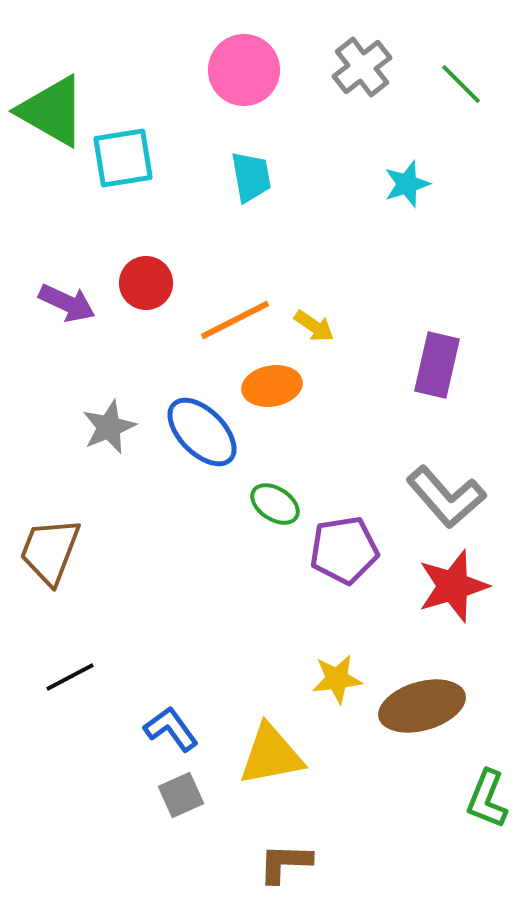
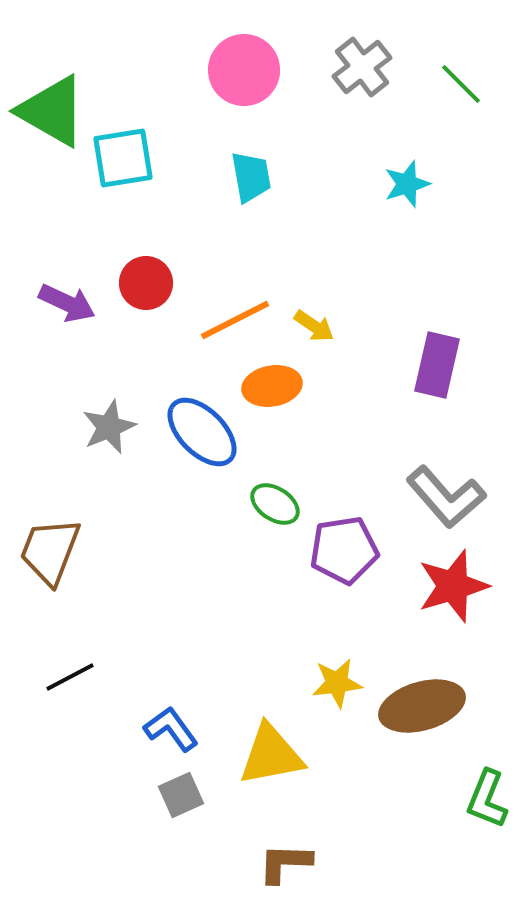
yellow star: moved 4 px down
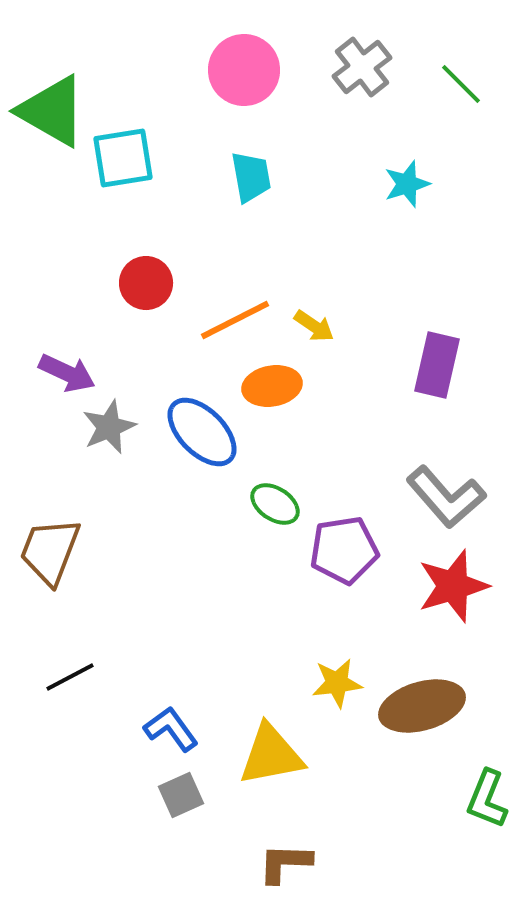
purple arrow: moved 70 px down
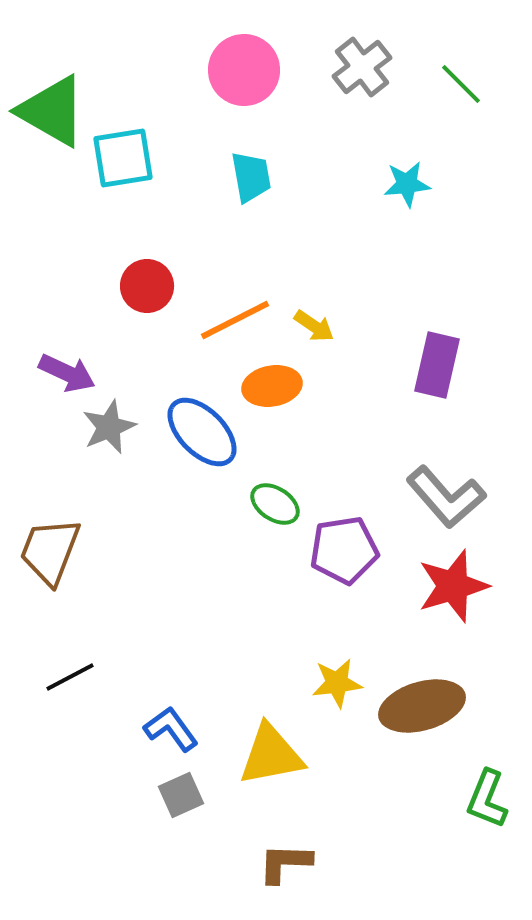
cyan star: rotated 12 degrees clockwise
red circle: moved 1 px right, 3 px down
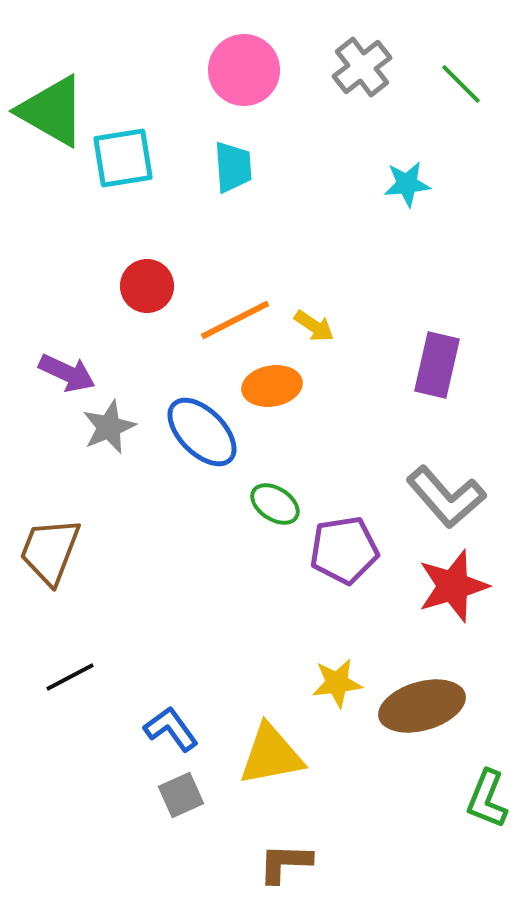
cyan trapezoid: moved 18 px left, 10 px up; rotated 6 degrees clockwise
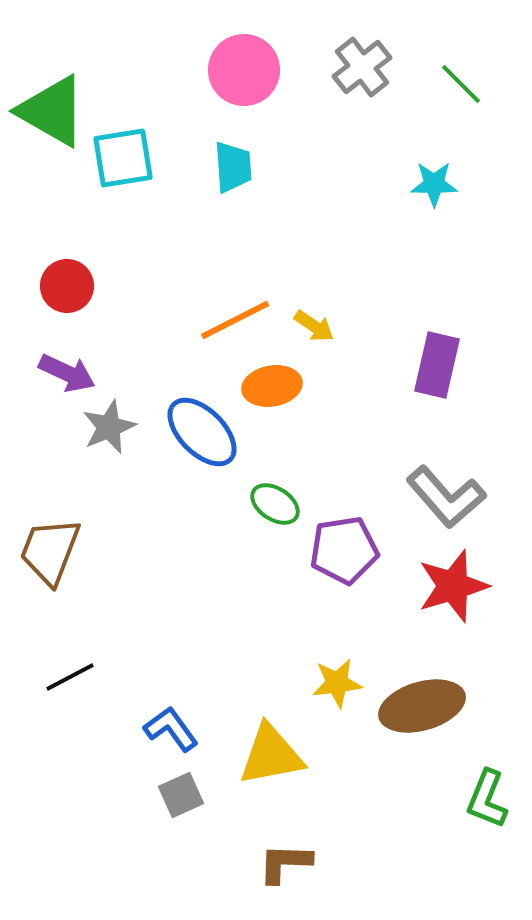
cyan star: moved 27 px right; rotated 6 degrees clockwise
red circle: moved 80 px left
